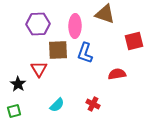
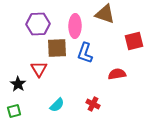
brown square: moved 1 px left, 2 px up
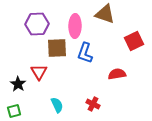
purple hexagon: moved 1 px left
red square: rotated 12 degrees counterclockwise
red triangle: moved 3 px down
cyan semicircle: rotated 70 degrees counterclockwise
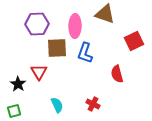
red semicircle: rotated 96 degrees counterclockwise
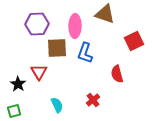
red cross: moved 4 px up; rotated 24 degrees clockwise
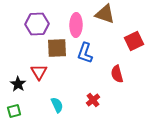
pink ellipse: moved 1 px right, 1 px up
